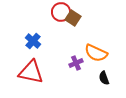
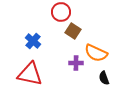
brown square: moved 13 px down
purple cross: rotated 24 degrees clockwise
red triangle: moved 1 px left, 2 px down
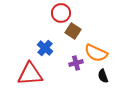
red circle: moved 1 px down
blue cross: moved 12 px right, 7 px down
purple cross: rotated 16 degrees counterclockwise
red triangle: rotated 16 degrees counterclockwise
black semicircle: moved 1 px left, 2 px up
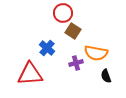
red circle: moved 2 px right
blue cross: moved 2 px right
orange semicircle: rotated 15 degrees counterclockwise
black semicircle: moved 3 px right
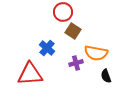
red circle: moved 1 px up
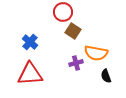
blue cross: moved 17 px left, 6 px up
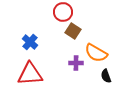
orange semicircle: rotated 20 degrees clockwise
purple cross: rotated 16 degrees clockwise
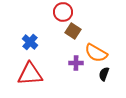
black semicircle: moved 2 px left, 2 px up; rotated 40 degrees clockwise
